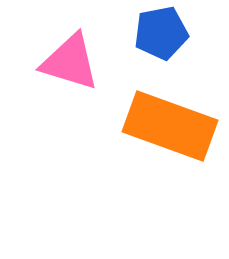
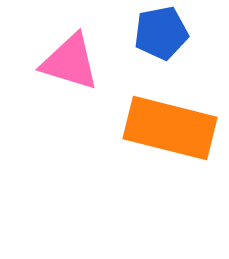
orange rectangle: moved 2 px down; rotated 6 degrees counterclockwise
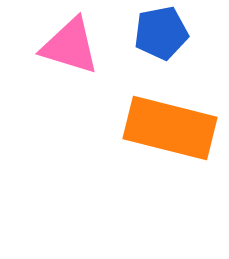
pink triangle: moved 16 px up
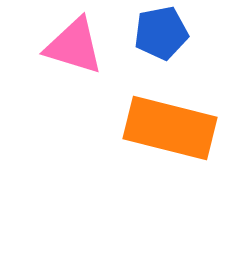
pink triangle: moved 4 px right
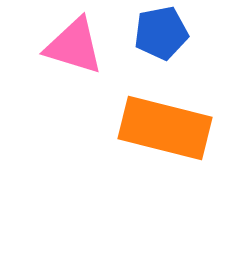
orange rectangle: moved 5 px left
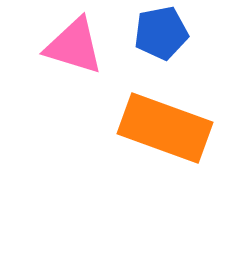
orange rectangle: rotated 6 degrees clockwise
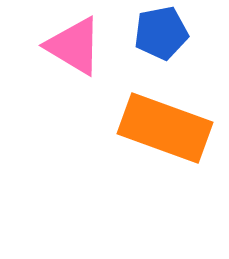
pink triangle: rotated 14 degrees clockwise
